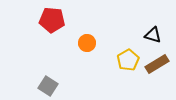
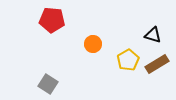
orange circle: moved 6 px right, 1 px down
gray square: moved 2 px up
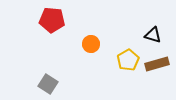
orange circle: moved 2 px left
brown rectangle: rotated 15 degrees clockwise
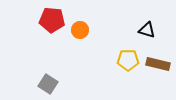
black triangle: moved 6 px left, 5 px up
orange circle: moved 11 px left, 14 px up
yellow pentagon: rotated 30 degrees clockwise
brown rectangle: moved 1 px right; rotated 30 degrees clockwise
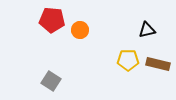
black triangle: rotated 30 degrees counterclockwise
gray square: moved 3 px right, 3 px up
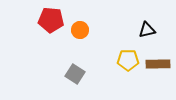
red pentagon: moved 1 px left
brown rectangle: rotated 15 degrees counterclockwise
gray square: moved 24 px right, 7 px up
